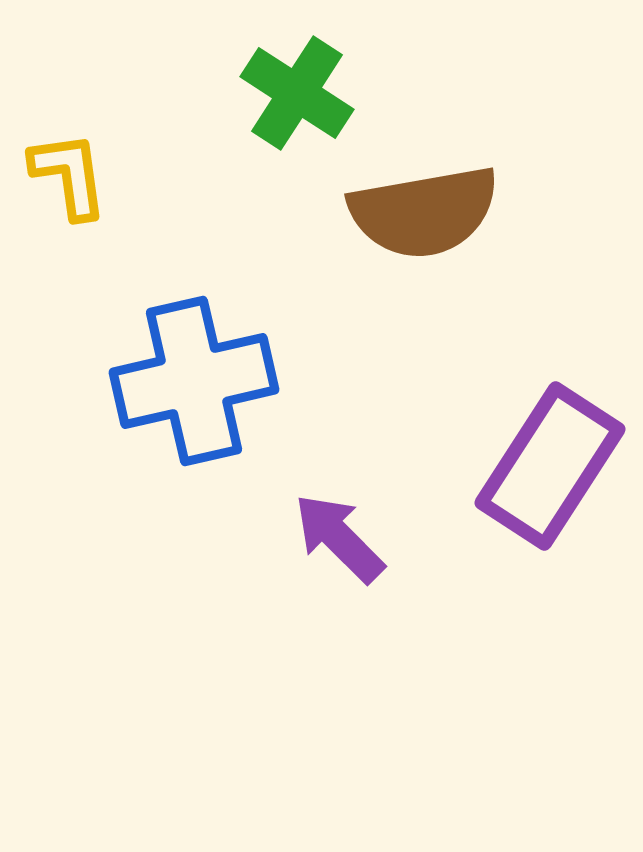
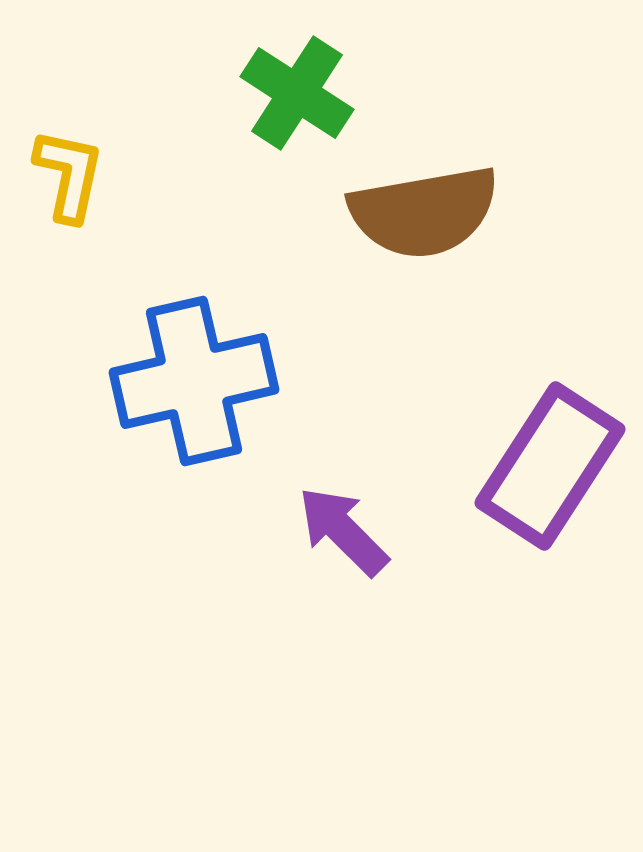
yellow L-shape: rotated 20 degrees clockwise
purple arrow: moved 4 px right, 7 px up
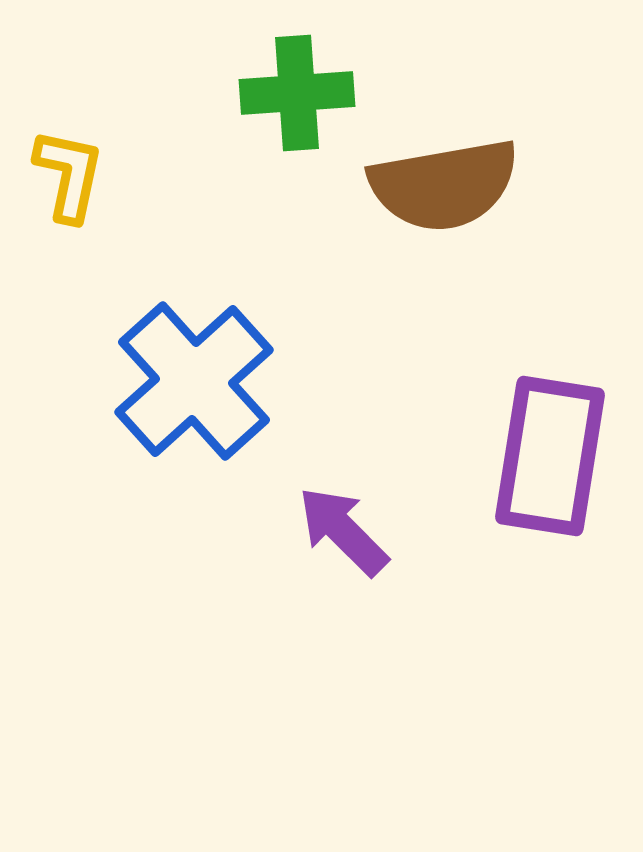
green cross: rotated 37 degrees counterclockwise
brown semicircle: moved 20 px right, 27 px up
blue cross: rotated 29 degrees counterclockwise
purple rectangle: moved 10 px up; rotated 24 degrees counterclockwise
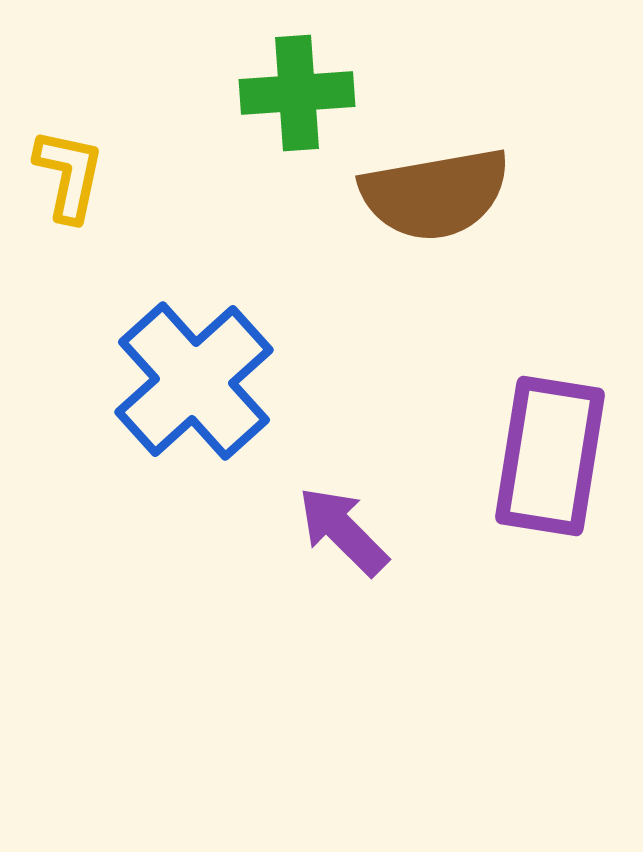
brown semicircle: moved 9 px left, 9 px down
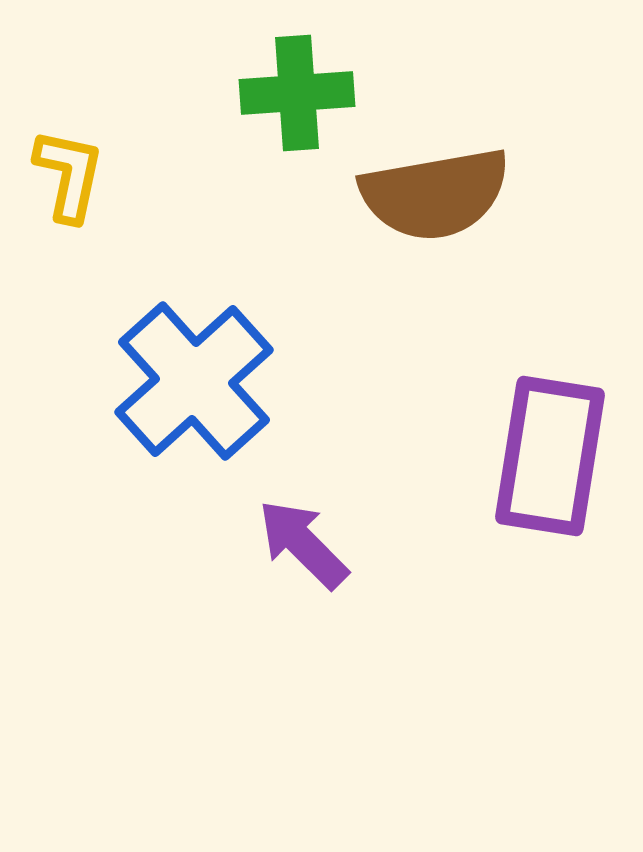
purple arrow: moved 40 px left, 13 px down
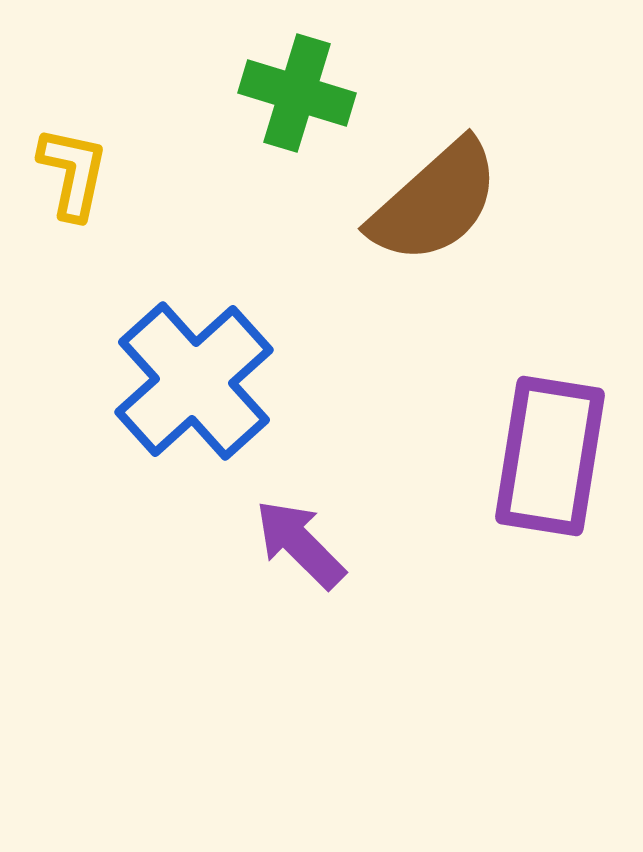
green cross: rotated 21 degrees clockwise
yellow L-shape: moved 4 px right, 2 px up
brown semicircle: moved 8 px down; rotated 32 degrees counterclockwise
purple arrow: moved 3 px left
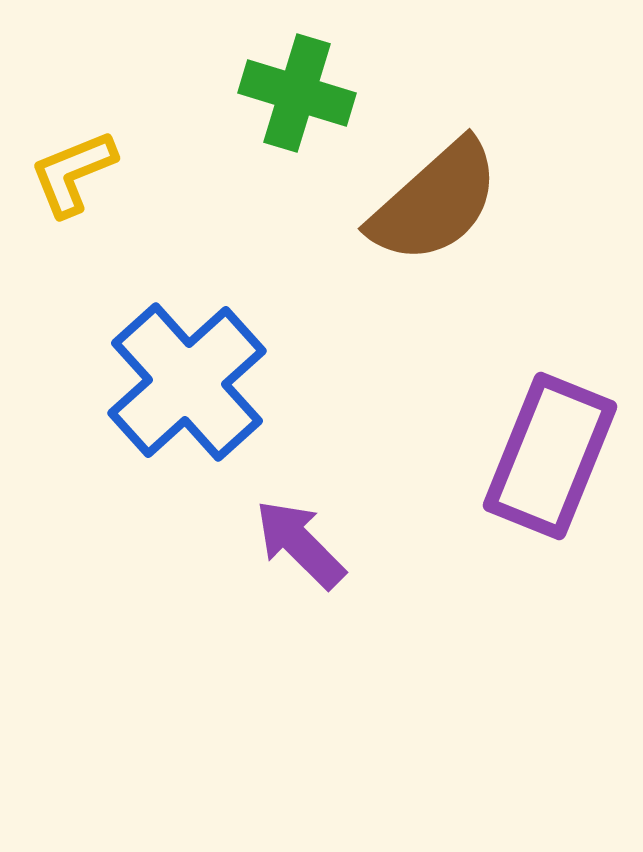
yellow L-shape: rotated 124 degrees counterclockwise
blue cross: moved 7 px left, 1 px down
purple rectangle: rotated 13 degrees clockwise
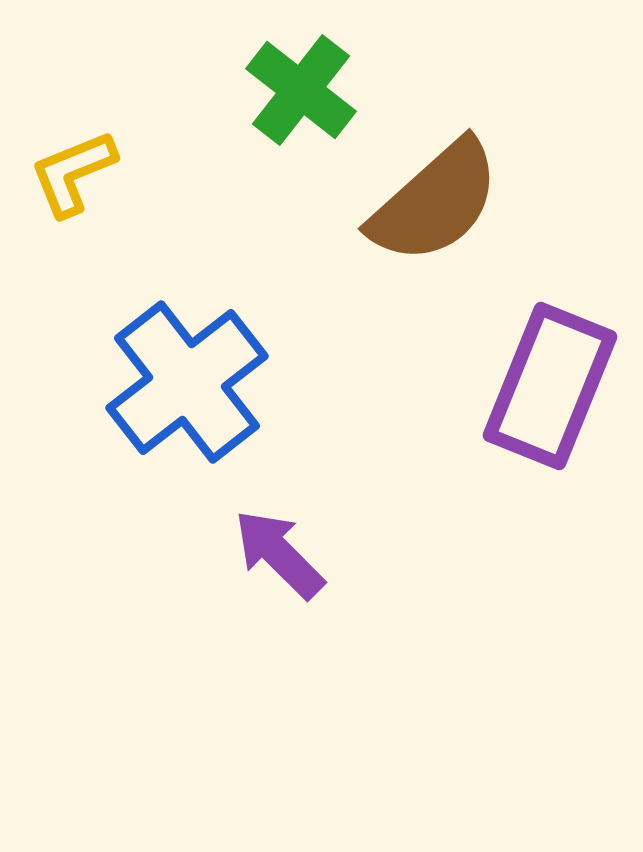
green cross: moved 4 px right, 3 px up; rotated 21 degrees clockwise
blue cross: rotated 4 degrees clockwise
purple rectangle: moved 70 px up
purple arrow: moved 21 px left, 10 px down
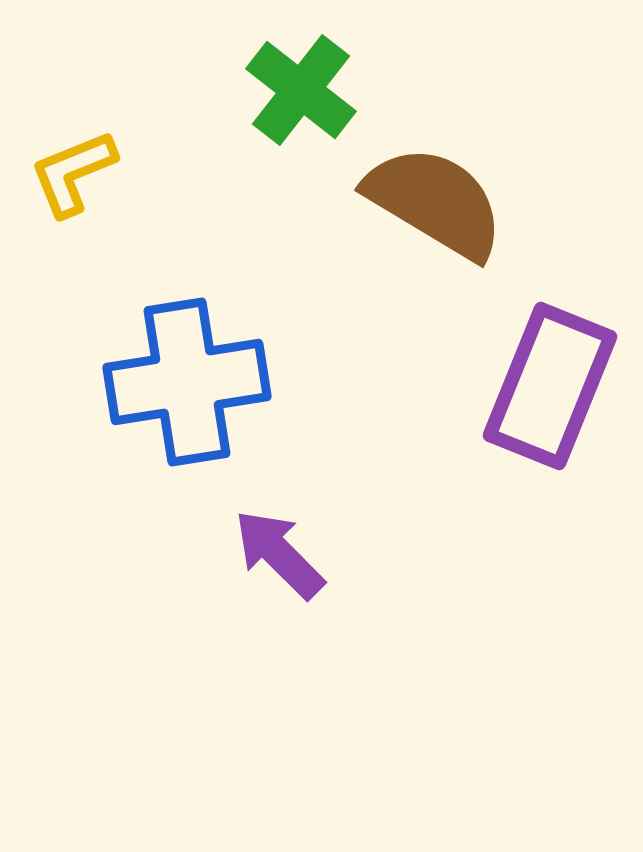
brown semicircle: rotated 107 degrees counterclockwise
blue cross: rotated 29 degrees clockwise
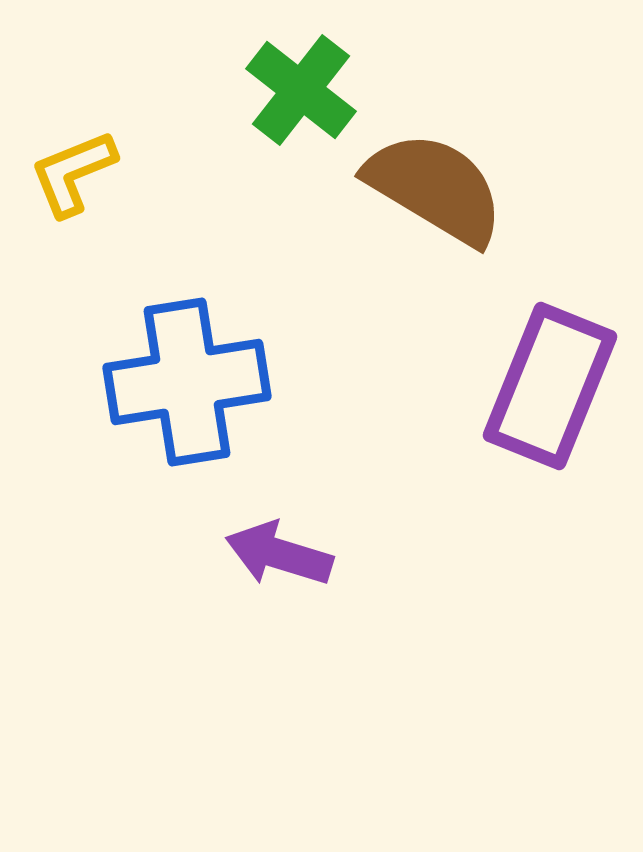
brown semicircle: moved 14 px up
purple arrow: rotated 28 degrees counterclockwise
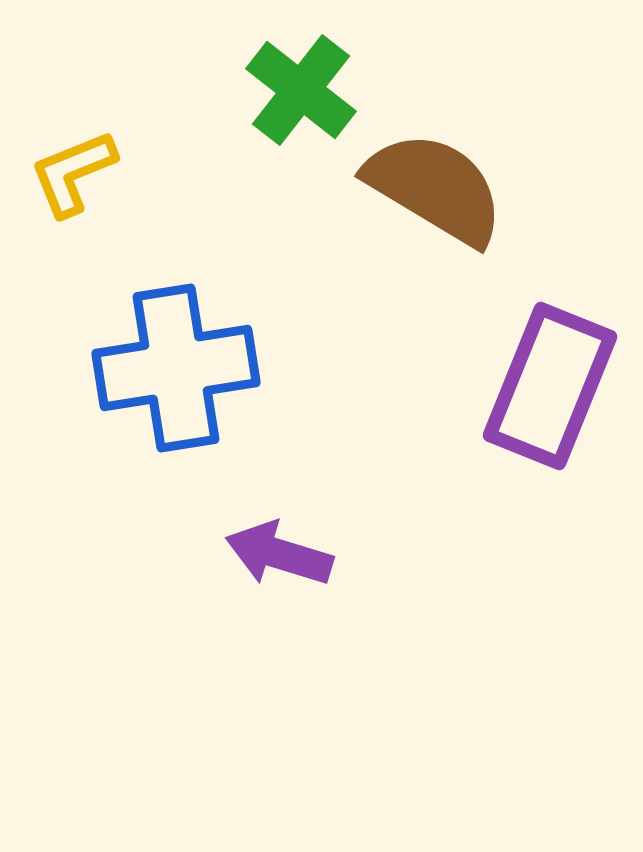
blue cross: moved 11 px left, 14 px up
